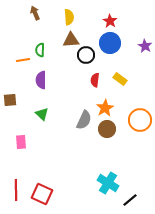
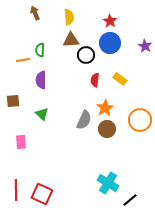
brown square: moved 3 px right, 1 px down
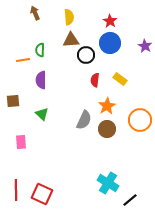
orange star: moved 2 px right, 2 px up
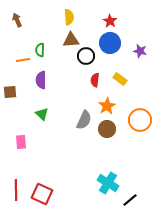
brown arrow: moved 18 px left, 7 px down
purple star: moved 5 px left, 5 px down; rotated 16 degrees counterclockwise
black circle: moved 1 px down
brown square: moved 3 px left, 9 px up
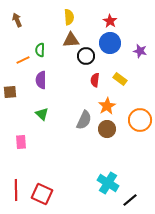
orange line: rotated 16 degrees counterclockwise
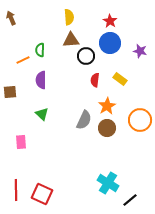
brown arrow: moved 6 px left, 2 px up
brown circle: moved 1 px up
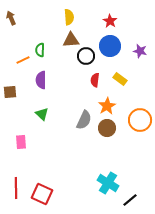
blue circle: moved 3 px down
red line: moved 2 px up
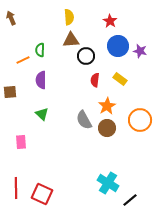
blue circle: moved 8 px right
gray semicircle: rotated 126 degrees clockwise
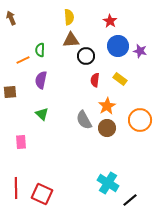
purple semicircle: rotated 12 degrees clockwise
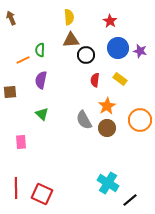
blue circle: moved 2 px down
black circle: moved 1 px up
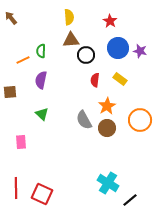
brown arrow: rotated 16 degrees counterclockwise
green semicircle: moved 1 px right, 1 px down
